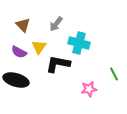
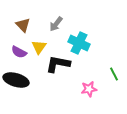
cyan cross: rotated 10 degrees clockwise
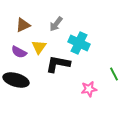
brown triangle: rotated 49 degrees clockwise
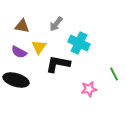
brown triangle: moved 1 px left, 1 px down; rotated 35 degrees clockwise
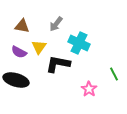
pink star: rotated 28 degrees counterclockwise
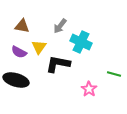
gray arrow: moved 4 px right, 2 px down
cyan cross: moved 2 px right, 1 px up
green line: rotated 48 degrees counterclockwise
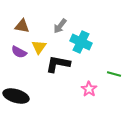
black ellipse: moved 16 px down
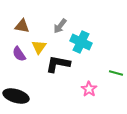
purple semicircle: moved 2 px down; rotated 28 degrees clockwise
green line: moved 2 px right, 1 px up
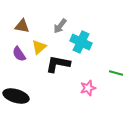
yellow triangle: rotated 14 degrees clockwise
pink star: moved 1 px left, 1 px up; rotated 21 degrees clockwise
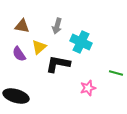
gray arrow: moved 3 px left; rotated 21 degrees counterclockwise
